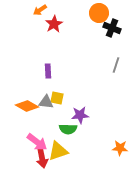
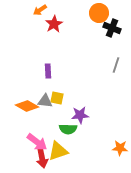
gray triangle: moved 1 px left, 1 px up
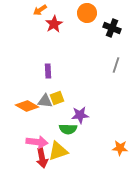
orange circle: moved 12 px left
yellow square: rotated 32 degrees counterclockwise
pink arrow: rotated 30 degrees counterclockwise
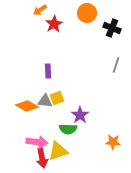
purple star: rotated 30 degrees counterclockwise
orange star: moved 7 px left, 6 px up
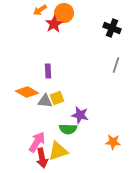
orange circle: moved 23 px left
orange diamond: moved 14 px up
purple star: rotated 24 degrees counterclockwise
pink arrow: rotated 65 degrees counterclockwise
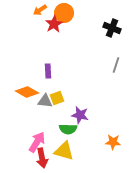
yellow triangle: moved 6 px right; rotated 35 degrees clockwise
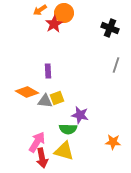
black cross: moved 2 px left
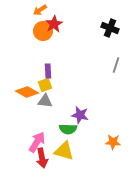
orange circle: moved 21 px left, 18 px down
yellow square: moved 12 px left, 13 px up
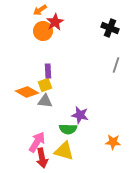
red star: moved 1 px right, 2 px up
